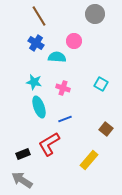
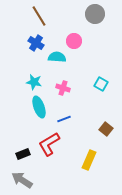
blue line: moved 1 px left
yellow rectangle: rotated 18 degrees counterclockwise
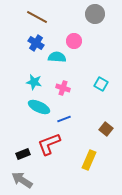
brown line: moved 2 px left, 1 px down; rotated 30 degrees counterclockwise
cyan ellipse: rotated 45 degrees counterclockwise
red L-shape: rotated 10 degrees clockwise
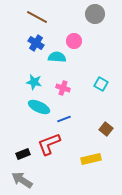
yellow rectangle: moved 2 px right, 1 px up; rotated 54 degrees clockwise
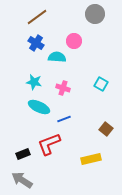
brown line: rotated 65 degrees counterclockwise
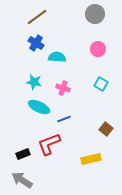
pink circle: moved 24 px right, 8 px down
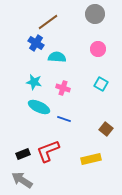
brown line: moved 11 px right, 5 px down
blue line: rotated 40 degrees clockwise
red L-shape: moved 1 px left, 7 px down
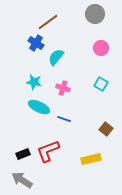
pink circle: moved 3 px right, 1 px up
cyan semicircle: moved 1 px left; rotated 54 degrees counterclockwise
